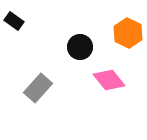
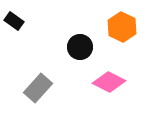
orange hexagon: moved 6 px left, 6 px up
pink diamond: moved 2 px down; rotated 24 degrees counterclockwise
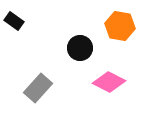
orange hexagon: moved 2 px left, 1 px up; rotated 16 degrees counterclockwise
black circle: moved 1 px down
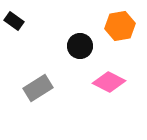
orange hexagon: rotated 20 degrees counterclockwise
black circle: moved 2 px up
gray rectangle: rotated 16 degrees clockwise
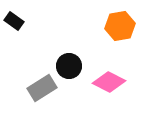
black circle: moved 11 px left, 20 px down
gray rectangle: moved 4 px right
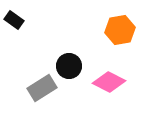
black rectangle: moved 1 px up
orange hexagon: moved 4 px down
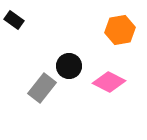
gray rectangle: rotated 20 degrees counterclockwise
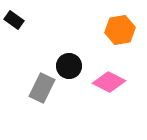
gray rectangle: rotated 12 degrees counterclockwise
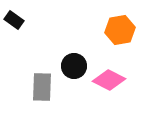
black circle: moved 5 px right
pink diamond: moved 2 px up
gray rectangle: moved 1 px up; rotated 24 degrees counterclockwise
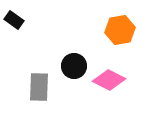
gray rectangle: moved 3 px left
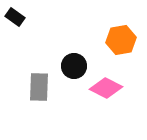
black rectangle: moved 1 px right, 3 px up
orange hexagon: moved 1 px right, 10 px down
pink diamond: moved 3 px left, 8 px down
